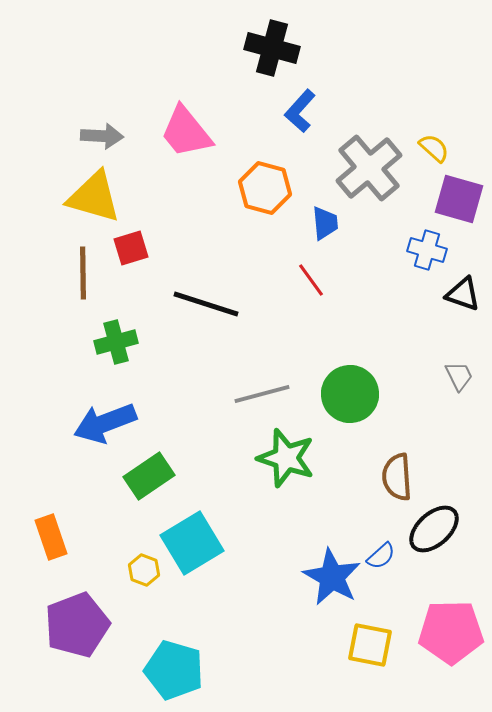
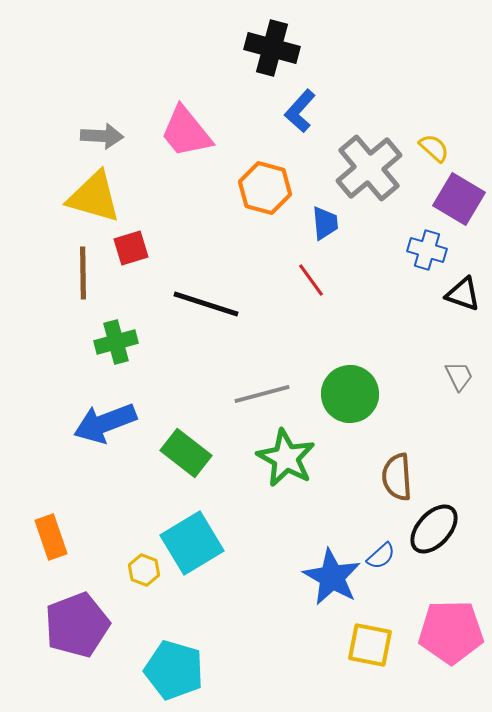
purple square: rotated 15 degrees clockwise
green star: rotated 10 degrees clockwise
green rectangle: moved 37 px right, 23 px up; rotated 72 degrees clockwise
black ellipse: rotated 6 degrees counterclockwise
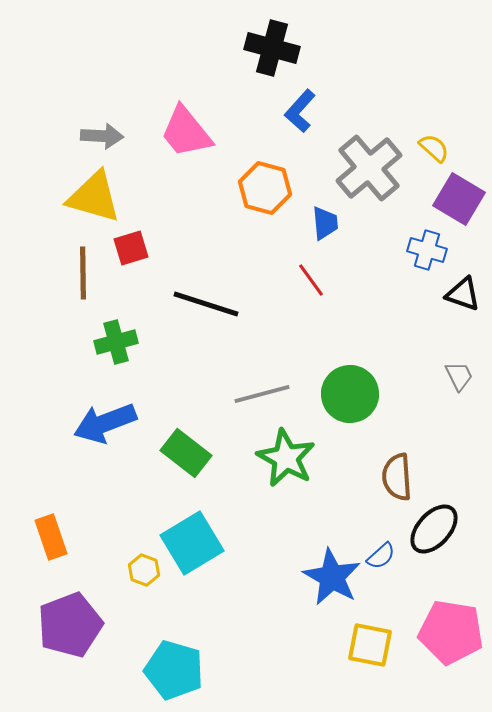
purple pentagon: moved 7 px left
pink pentagon: rotated 10 degrees clockwise
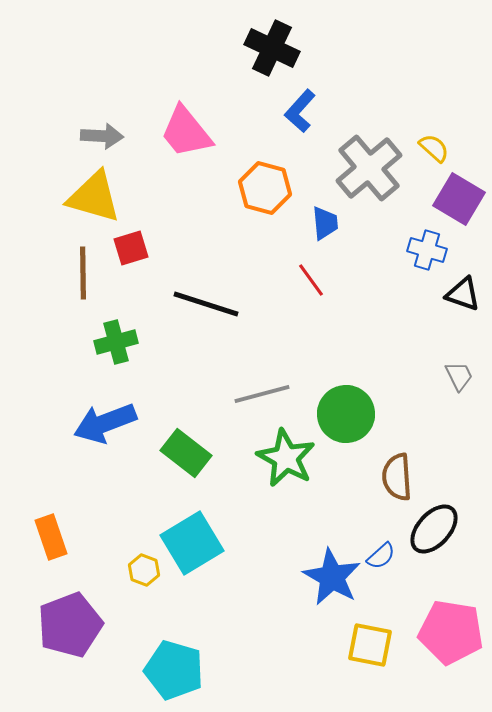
black cross: rotated 10 degrees clockwise
green circle: moved 4 px left, 20 px down
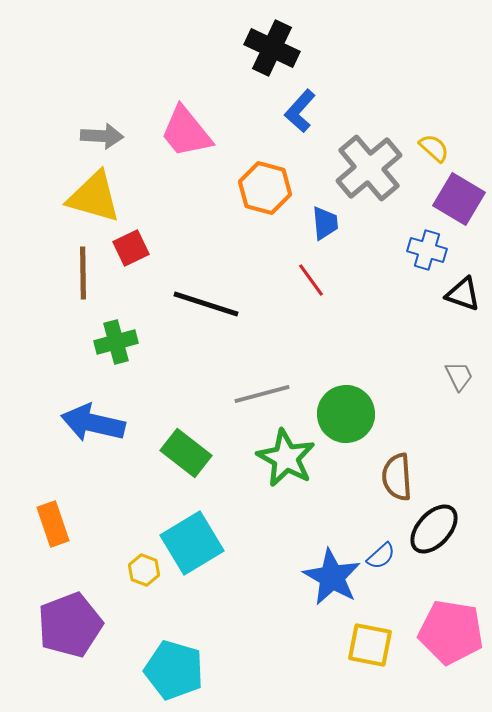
red square: rotated 9 degrees counterclockwise
blue arrow: moved 12 px left; rotated 34 degrees clockwise
orange rectangle: moved 2 px right, 13 px up
